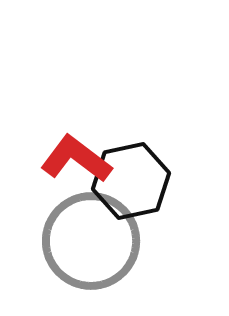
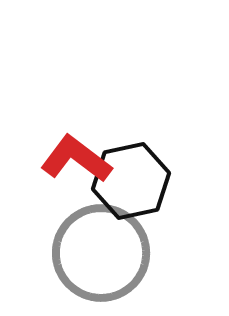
gray circle: moved 10 px right, 12 px down
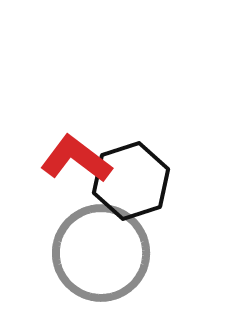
black hexagon: rotated 6 degrees counterclockwise
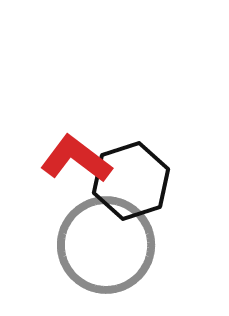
gray circle: moved 5 px right, 8 px up
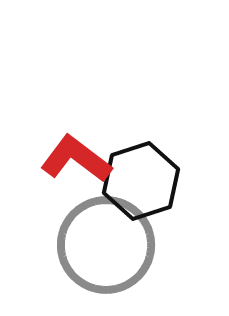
black hexagon: moved 10 px right
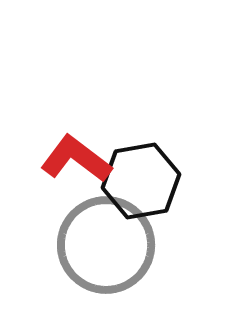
black hexagon: rotated 8 degrees clockwise
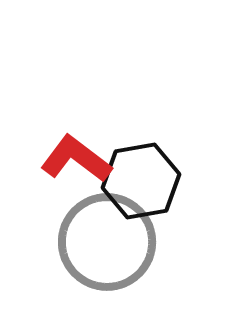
gray circle: moved 1 px right, 3 px up
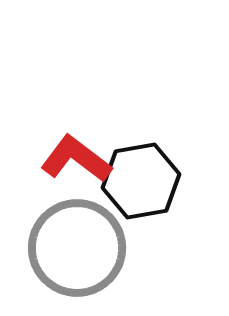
gray circle: moved 30 px left, 6 px down
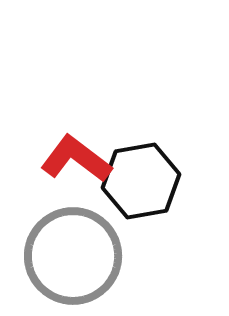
gray circle: moved 4 px left, 8 px down
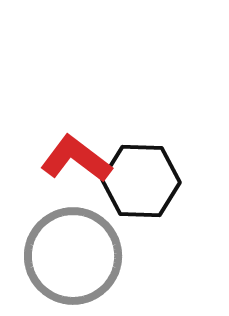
black hexagon: rotated 12 degrees clockwise
